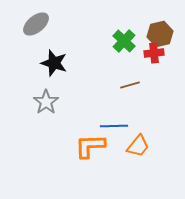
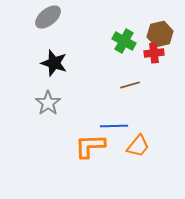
gray ellipse: moved 12 px right, 7 px up
green cross: rotated 15 degrees counterclockwise
gray star: moved 2 px right, 1 px down
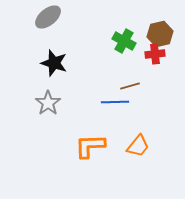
red cross: moved 1 px right, 1 px down
brown line: moved 1 px down
blue line: moved 1 px right, 24 px up
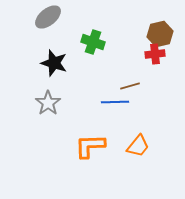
green cross: moved 31 px left, 1 px down; rotated 10 degrees counterclockwise
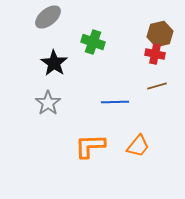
red cross: rotated 18 degrees clockwise
black star: rotated 16 degrees clockwise
brown line: moved 27 px right
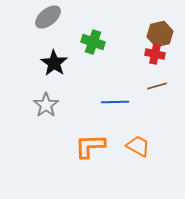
gray star: moved 2 px left, 2 px down
orange trapezoid: rotated 100 degrees counterclockwise
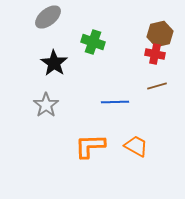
orange trapezoid: moved 2 px left
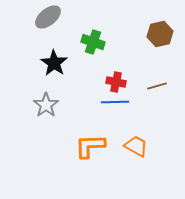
red cross: moved 39 px left, 28 px down
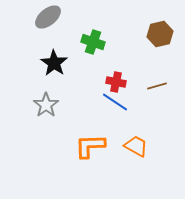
blue line: rotated 36 degrees clockwise
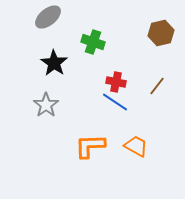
brown hexagon: moved 1 px right, 1 px up
brown line: rotated 36 degrees counterclockwise
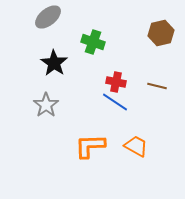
brown line: rotated 66 degrees clockwise
